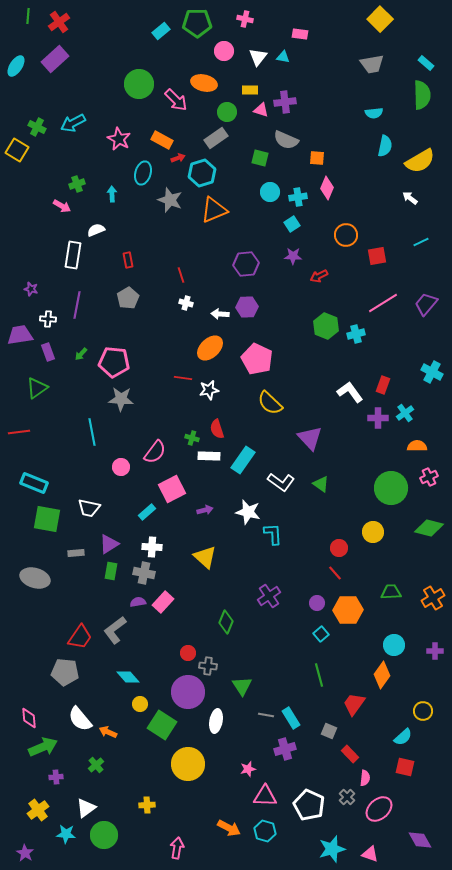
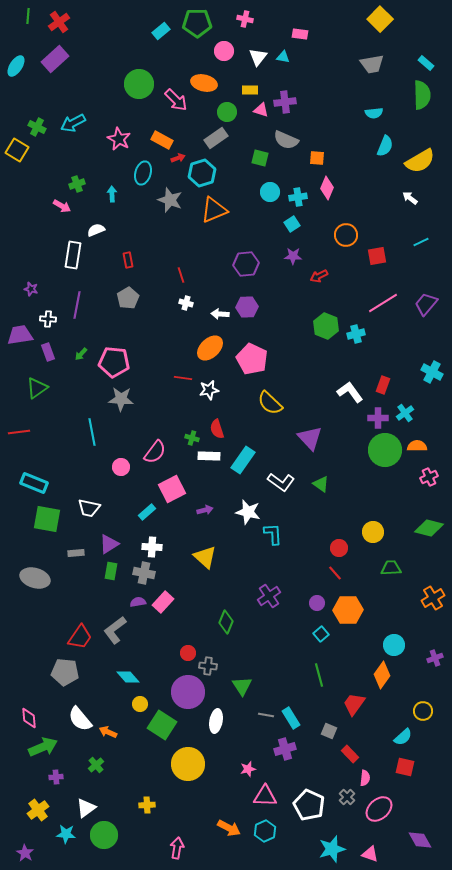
cyan semicircle at (385, 146): rotated 10 degrees clockwise
pink pentagon at (257, 359): moved 5 px left
green circle at (391, 488): moved 6 px left, 38 px up
green trapezoid at (391, 592): moved 24 px up
purple cross at (435, 651): moved 7 px down; rotated 21 degrees counterclockwise
cyan hexagon at (265, 831): rotated 20 degrees clockwise
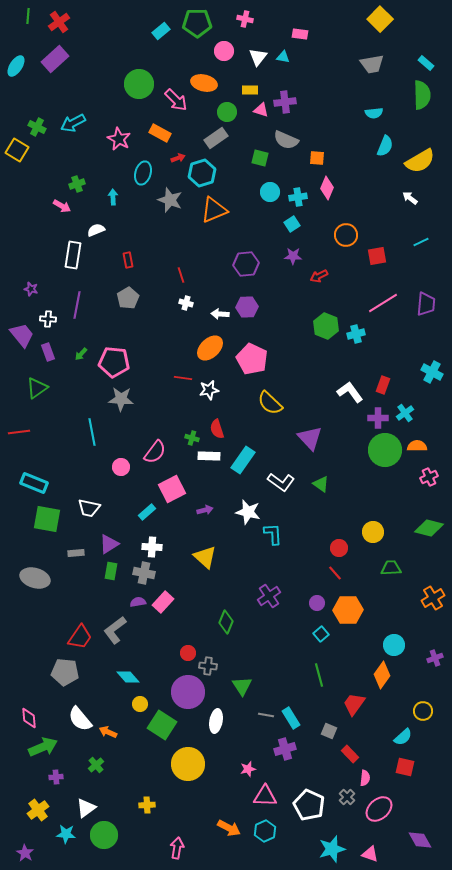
orange rectangle at (162, 140): moved 2 px left, 7 px up
cyan arrow at (112, 194): moved 1 px right, 3 px down
purple trapezoid at (426, 304): rotated 145 degrees clockwise
purple trapezoid at (20, 335): moved 2 px right; rotated 60 degrees clockwise
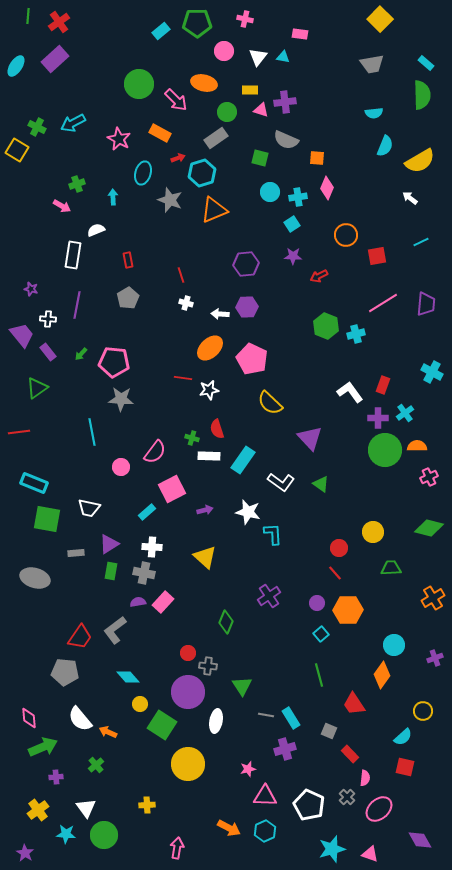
purple rectangle at (48, 352): rotated 18 degrees counterclockwise
red trapezoid at (354, 704): rotated 70 degrees counterclockwise
white triangle at (86, 808): rotated 30 degrees counterclockwise
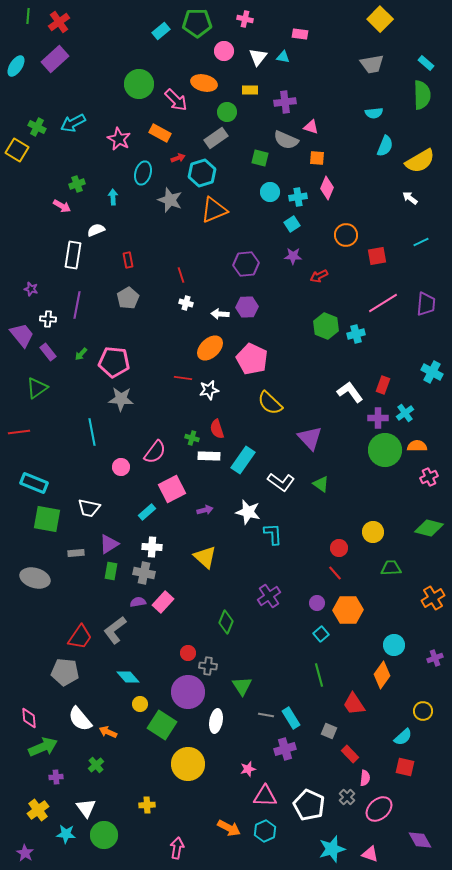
pink triangle at (261, 110): moved 50 px right, 17 px down
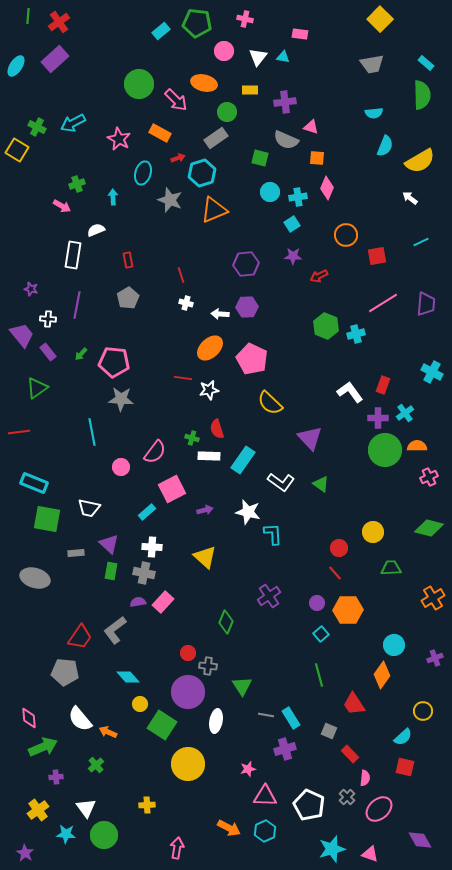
green pentagon at (197, 23): rotated 8 degrees clockwise
purple triangle at (109, 544): rotated 45 degrees counterclockwise
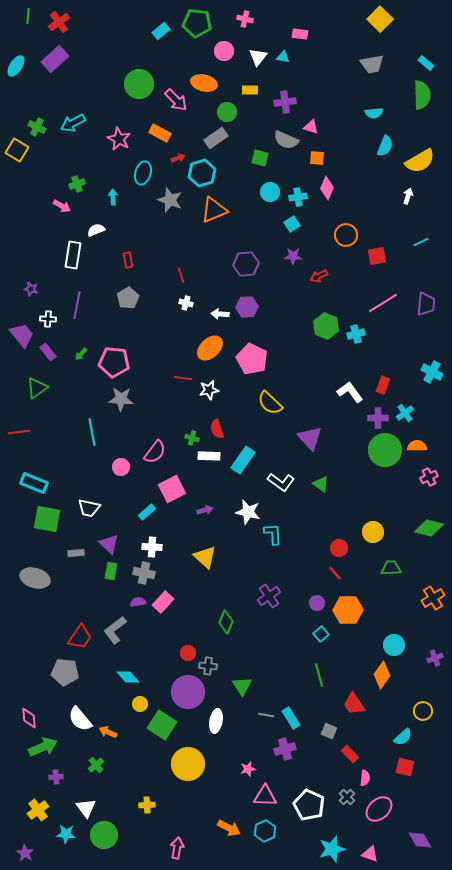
white arrow at (410, 198): moved 2 px left, 2 px up; rotated 70 degrees clockwise
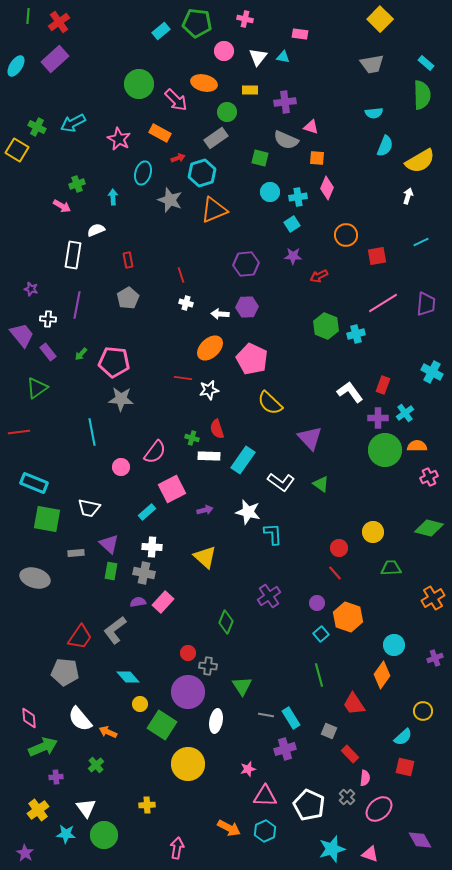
orange hexagon at (348, 610): moved 7 px down; rotated 20 degrees clockwise
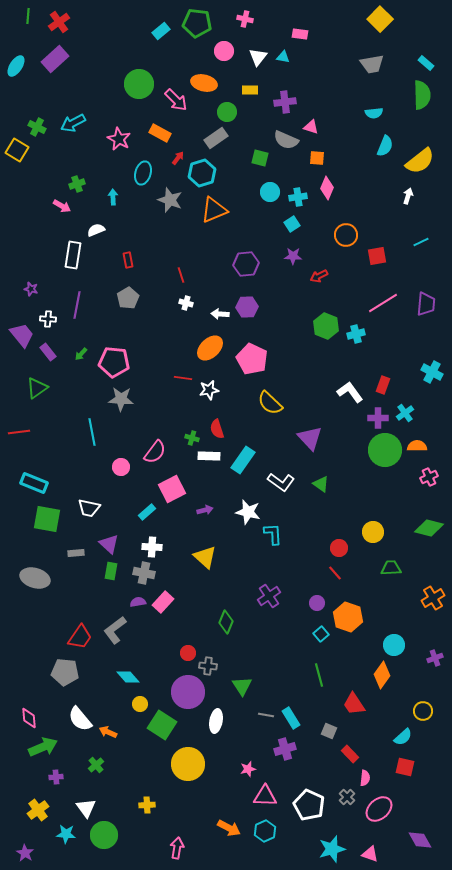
red arrow at (178, 158): rotated 32 degrees counterclockwise
yellow semicircle at (420, 161): rotated 8 degrees counterclockwise
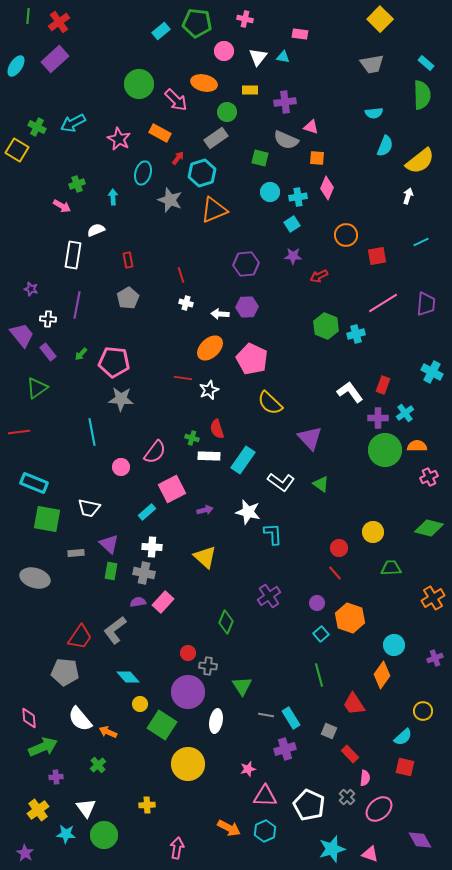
white star at (209, 390): rotated 12 degrees counterclockwise
orange hexagon at (348, 617): moved 2 px right, 1 px down
green cross at (96, 765): moved 2 px right
